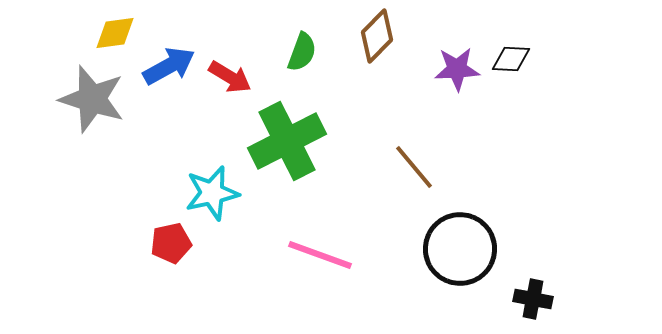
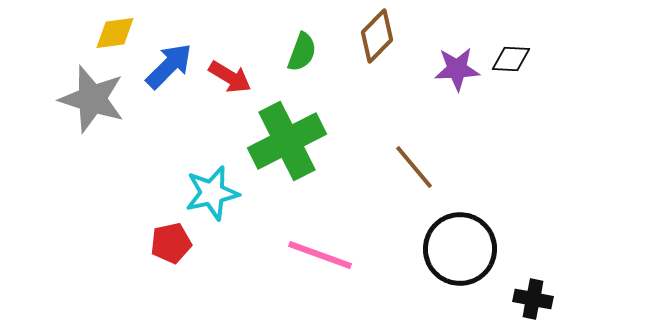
blue arrow: rotated 16 degrees counterclockwise
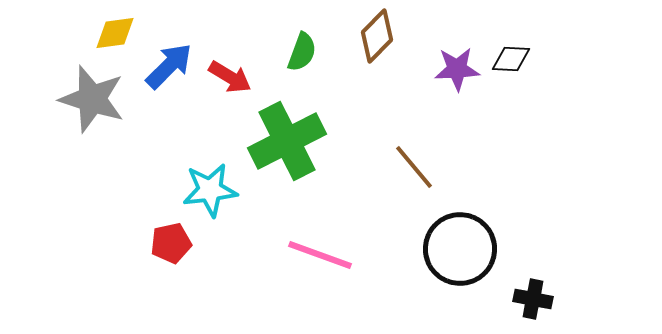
cyan star: moved 2 px left, 3 px up; rotated 6 degrees clockwise
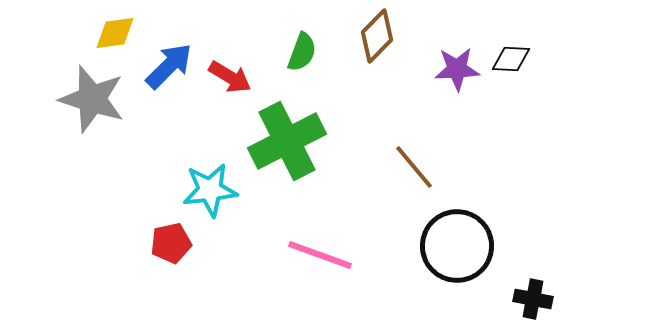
black circle: moved 3 px left, 3 px up
